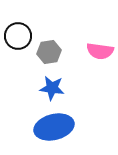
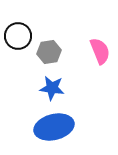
pink semicircle: rotated 120 degrees counterclockwise
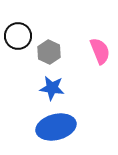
gray hexagon: rotated 25 degrees counterclockwise
blue ellipse: moved 2 px right
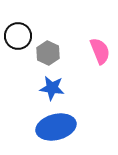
gray hexagon: moved 1 px left, 1 px down
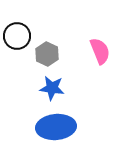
black circle: moved 1 px left
gray hexagon: moved 1 px left, 1 px down
blue ellipse: rotated 9 degrees clockwise
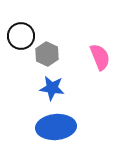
black circle: moved 4 px right
pink semicircle: moved 6 px down
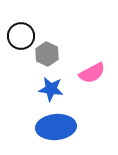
pink semicircle: moved 8 px left, 16 px down; rotated 84 degrees clockwise
blue star: moved 1 px left, 1 px down
